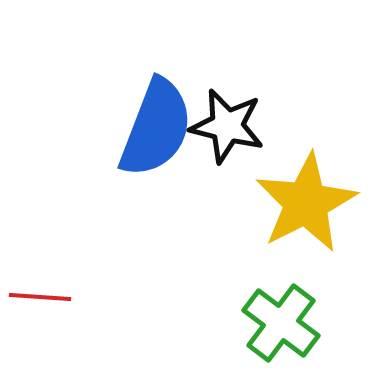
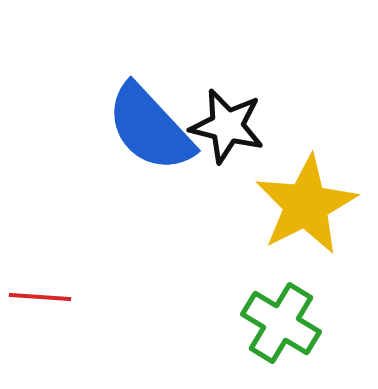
blue semicircle: moved 6 px left; rotated 116 degrees clockwise
yellow star: moved 2 px down
green cross: rotated 6 degrees counterclockwise
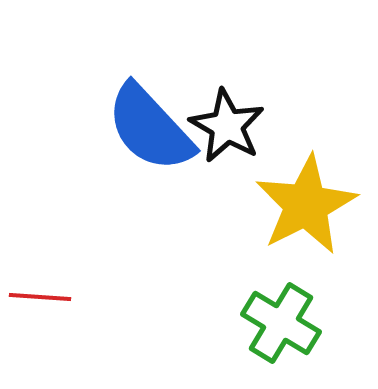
black star: rotated 16 degrees clockwise
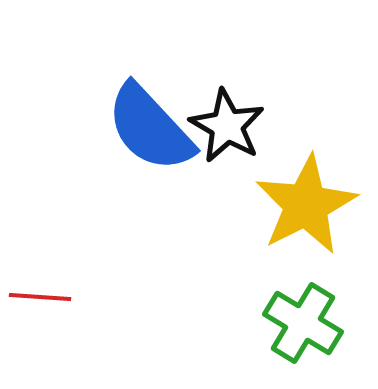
green cross: moved 22 px right
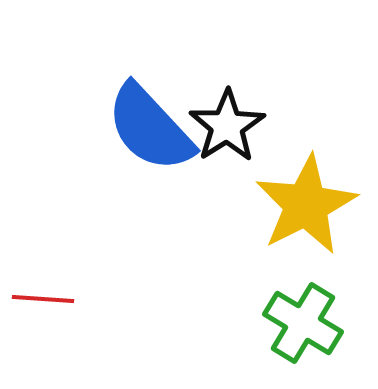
black star: rotated 10 degrees clockwise
red line: moved 3 px right, 2 px down
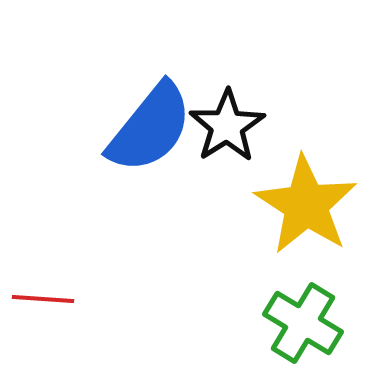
blue semicircle: rotated 98 degrees counterclockwise
yellow star: rotated 12 degrees counterclockwise
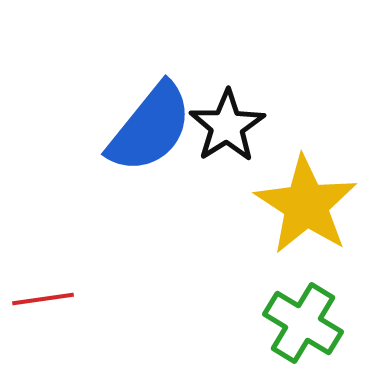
red line: rotated 12 degrees counterclockwise
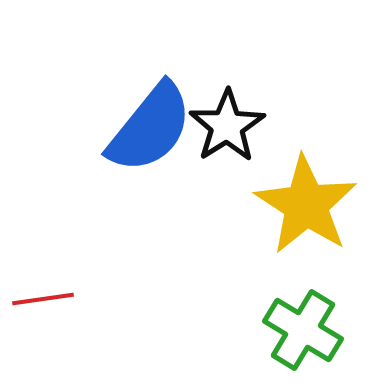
green cross: moved 7 px down
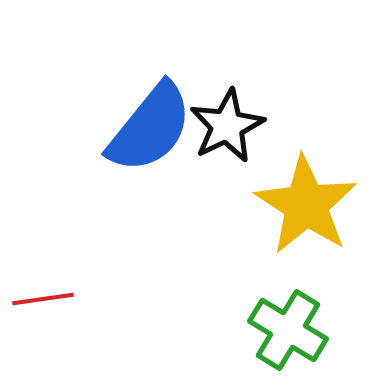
black star: rotated 6 degrees clockwise
green cross: moved 15 px left
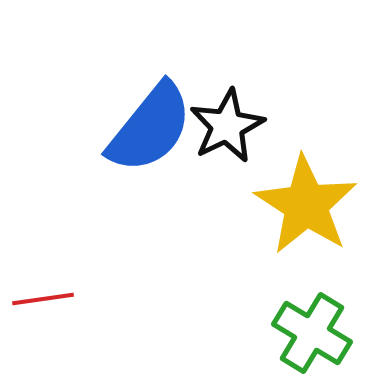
green cross: moved 24 px right, 3 px down
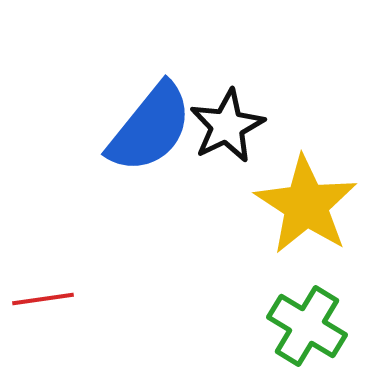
green cross: moved 5 px left, 7 px up
